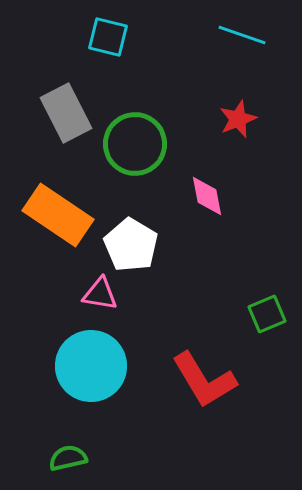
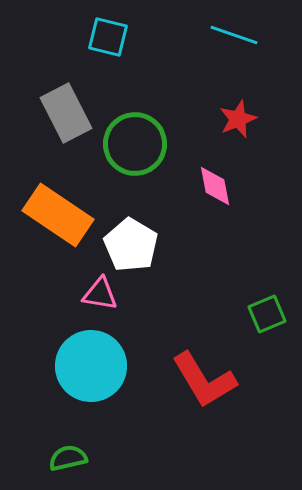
cyan line: moved 8 px left
pink diamond: moved 8 px right, 10 px up
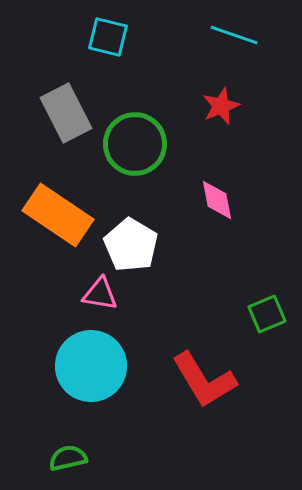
red star: moved 17 px left, 13 px up
pink diamond: moved 2 px right, 14 px down
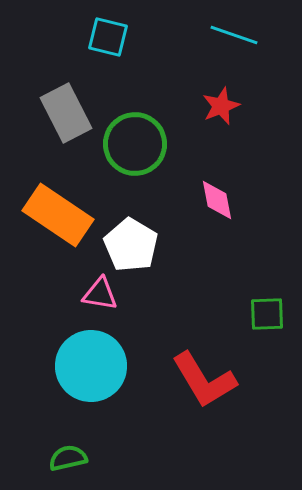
green square: rotated 21 degrees clockwise
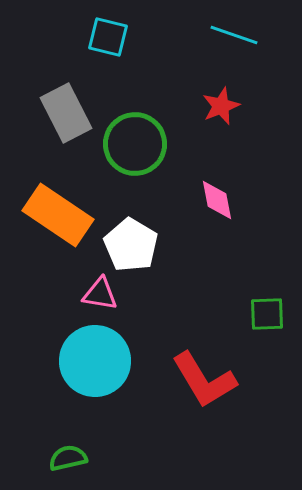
cyan circle: moved 4 px right, 5 px up
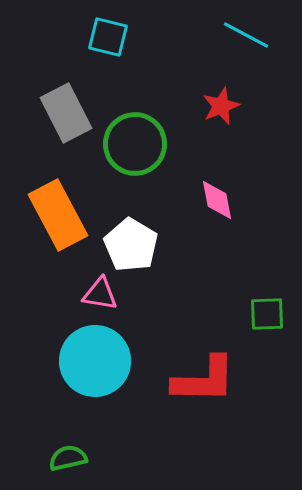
cyan line: moved 12 px right; rotated 9 degrees clockwise
orange rectangle: rotated 28 degrees clockwise
red L-shape: rotated 58 degrees counterclockwise
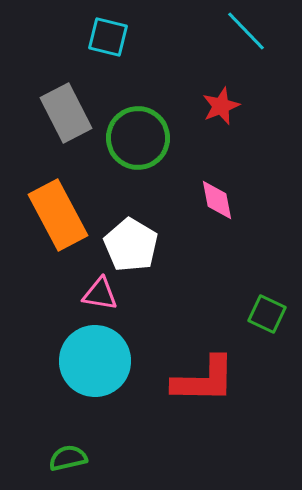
cyan line: moved 4 px up; rotated 18 degrees clockwise
green circle: moved 3 px right, 6 px up
green square: rotated 27 degrees clockwise
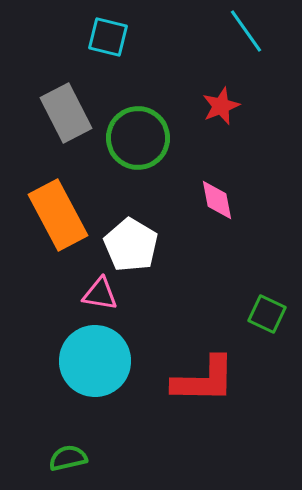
cyan line: rotated 9 degrees clockwise
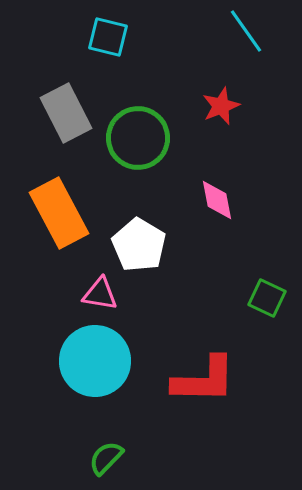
orange rectangle: moved 1 px right, 2 px up
white pentagon: moved 8 px right
green square: moved 16 px up
green semicircle: moved 38 px right; rotated 33 degrees counterclockwise
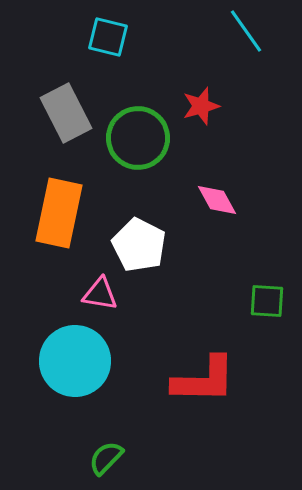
red star: moved 20 px left; rotated 6 degrees clockwise
pink diamond: rotated 18 degrees counterclockwise
orange rectangle: rotated 40 degrees clockwise
white pentagon: rotated 4 degrees counterclockwise
green square: moved 3 px down; rotated 21 degrees counterclockwise
cyan circle: moved 20 px left
